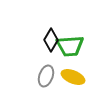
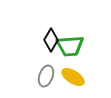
yellow ellipse: rotated 10 degrees clockwise
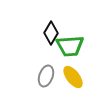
black diamond: moved 7 px up
yellow ellipse: rotated 20 degrees clockwise
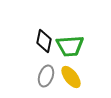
black diamond: moved 7 px left, 8 px down; rotated 20 degrees counterclockwise
yellow ellipse: moved 2 px left
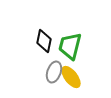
green trapezoid: rotated 108 degrees clockwise
gray ellipse: moved 8 px right, 4 px up
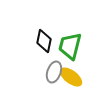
yellow ellipse: rotated 15 degrees counterclockwise
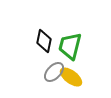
gray ellipse: rotated 25 degrees clockwise
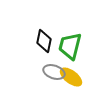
gray ellipse: rotated 65 degrees clockwise
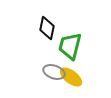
black diamond: moved 3 px right, 13 px up
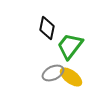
green trapezoid: rotated 24 degrees clockwise
gray ellipse: moved 1 px left, 1 px down; rotated 45 degrees counterclockwise
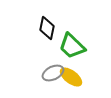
green trapezoid: moved 2 px right; rotated 84 degrees counterclockwise
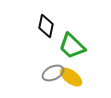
black diamond: moved 1 px left, 2 px up
